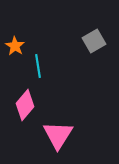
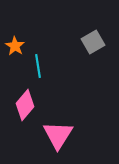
gray square: moved 1 px left, 1 px down
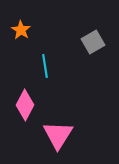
orange star: moved 6 px right, 16 px up
cyan line: moved 7 px right
pink diamond: rotated 12 degrees counterclockwise
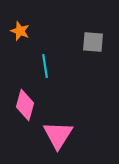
orange star: moved 1 px left, 1 px down; rotated 12 degrees counterclockwise
gray square: rotated 35 degrees clockwise
pink diamond: rotated 12 degrees counterclockwise
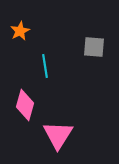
orange star: rotated 24 degrees clockwise
gray square: moved 1 px right, 5 px down
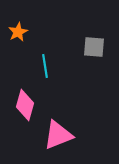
orange star: moved 2 px left, 1 px down
pink triangle: rotated 36 degrees clockwise
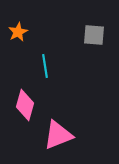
gray square: moved 12 px up
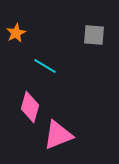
orange star: moved 2 px left, 1 px down
cyan line: rotated 50 degrees counterclockwise
pink diamond: moved 5 px right, 2 px down
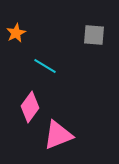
pink diamond: rotated 20 degrees clockwise
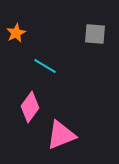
gray square: moved 1 px right, 1 px up
pink triangle: moved 3 px right
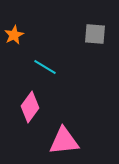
orange star: moved 2 px left, 2 px down
cyan line: moved 1 px down
pink triangle: moved 3 px right, 6 px down; rotated 16 degrees clockwise
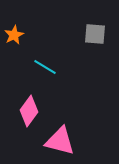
pink diamond: moved 1 px left, 4 px down
pink triangle: moved 4 px left; rotated 20 degrees clockwise
